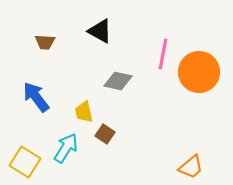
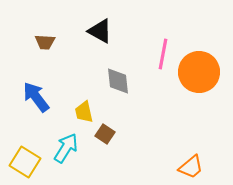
gray diamond: rotated 72 degrees clockwise
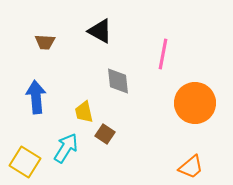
orange circle: moved 4 px left, 31 px down
blue arrow: rotated 32 degrees clockwise
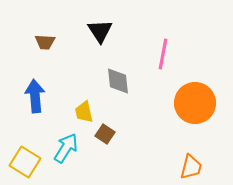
black triangle: rotated 28 degrees clockwise
blue arrow: moved 1 px left, 1 px up
orange trapezoid: rotated 36 degrees counterclockwise
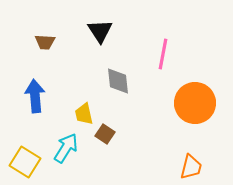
yellow trapezoid: moved 2 px down
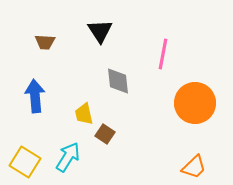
cyan arrow: moved 2 px right, 9 px down
orange trapezoid: moved 3 px right; rotated 32 degrees clockwise
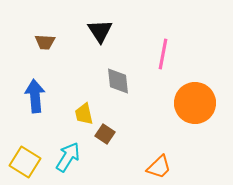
orange trapezoid: moved 35 px left
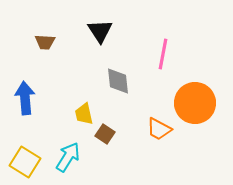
blue arrow: moved 10 px left, 2 px down
orange trapezoid: moved 38 px up; rotated 72 degrees clockwise
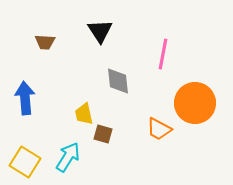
brown square: moved 2 px left; rotated 18 degrees counterclockwise
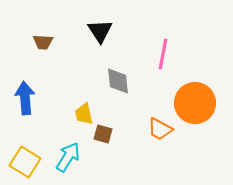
brown trapezoid: moved 2 px left
orange trapezoid: moved 1 px right
